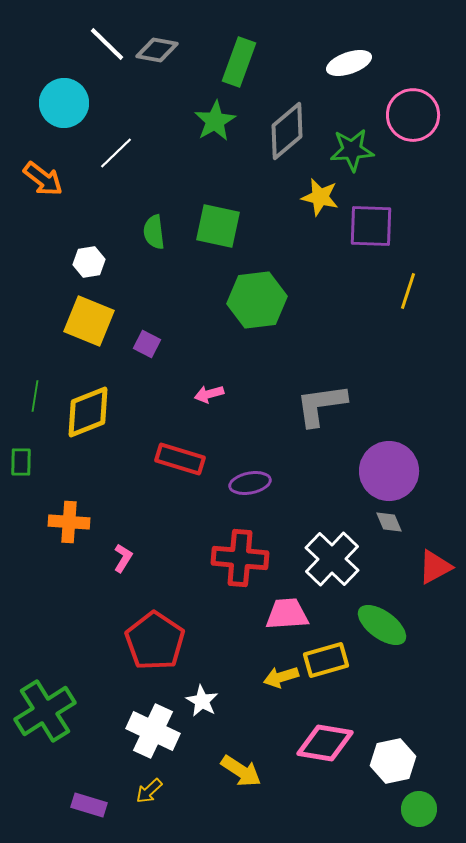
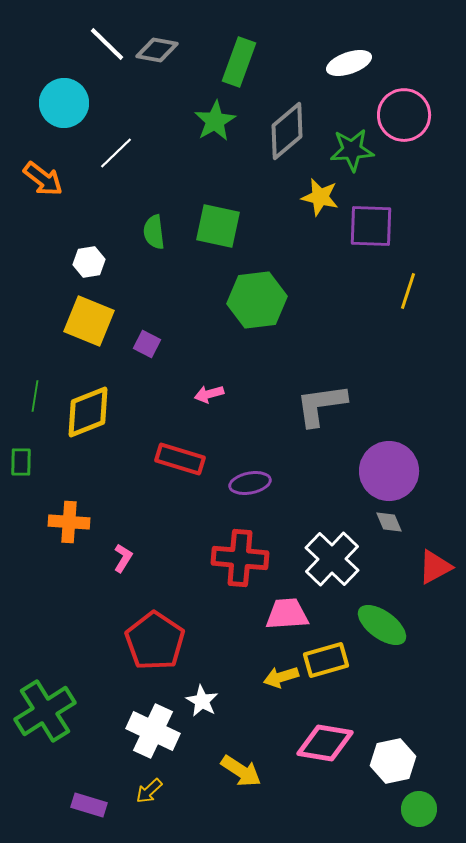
pink circle at (413, 115): moved 9 px left
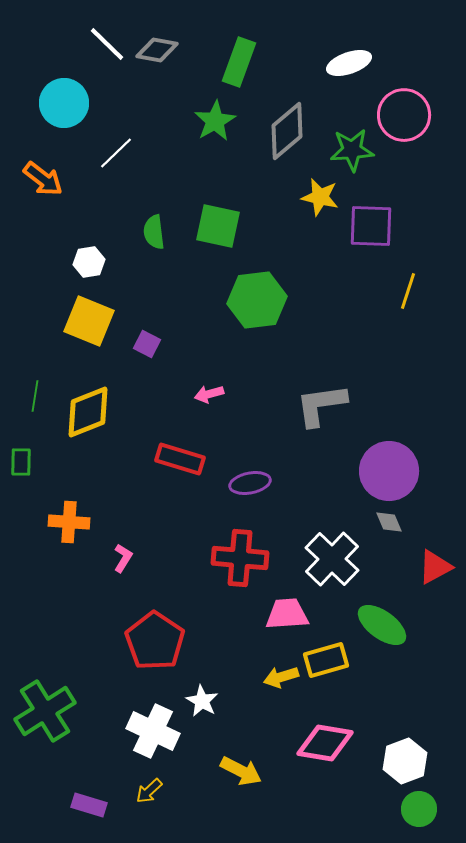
white hexagon at (393, 761): moved 12 px right; rotated 9 degrees counterclockwise
yellow arrow at (241, 771): rotated 6 degrees counterclockwise
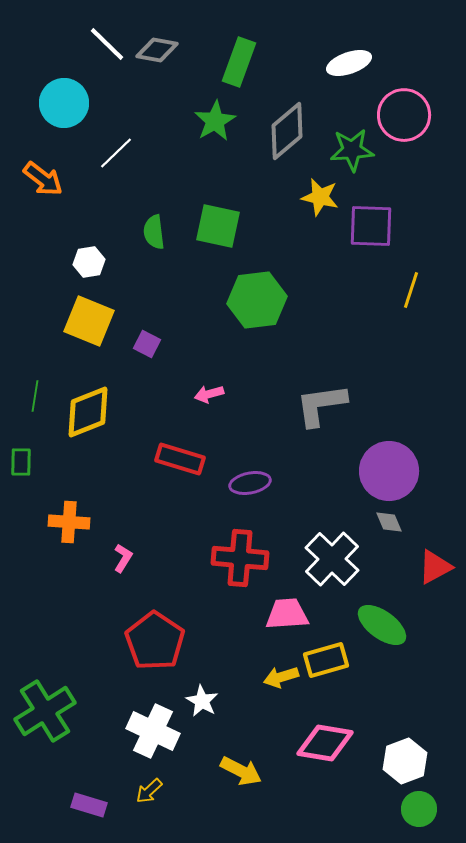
yellow line at (408, 291): moved 3 px right, 1 px up
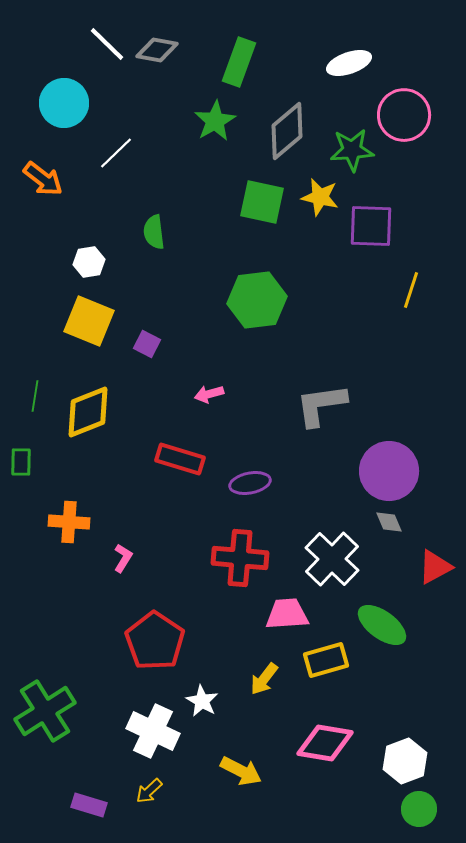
green square at (218, 226): moved 44 px right, 24 px up
yellow arrow at (281, 677): moved 17 px left, 2 px down; rotated 36 degrees counterclockwise
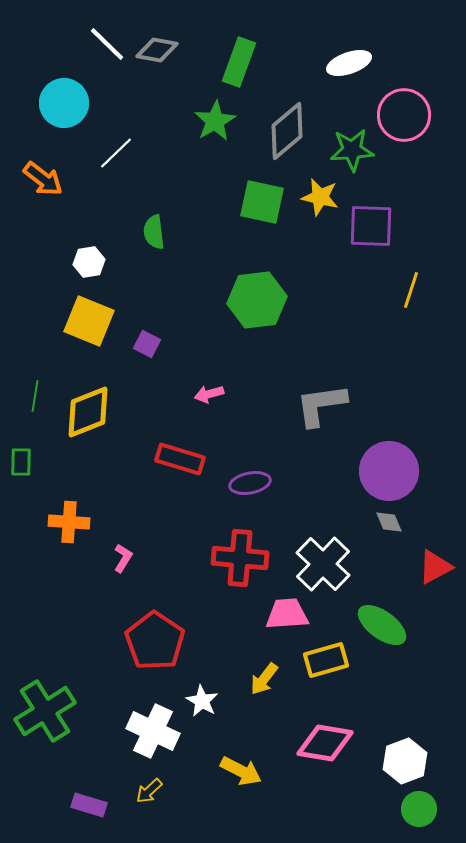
white cross at (332, 559): moved 9 px left, 5 px down
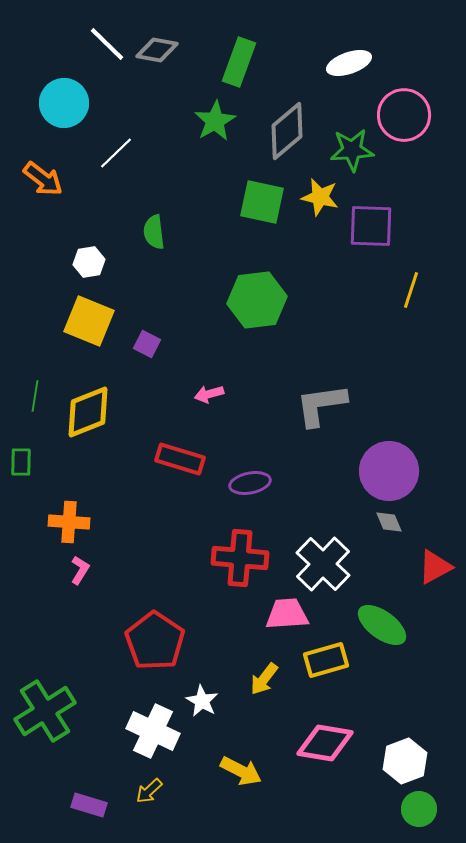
pink L-shape at (123, 558): moved 43 px left, 12 px down
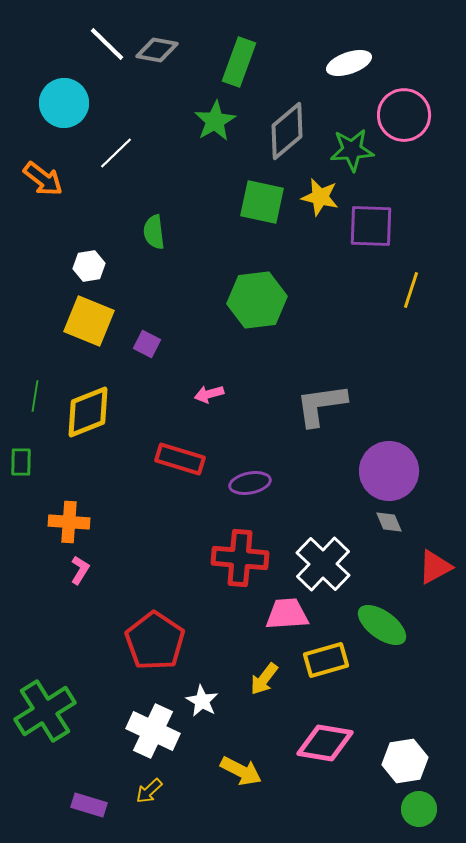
white hexagon at (89, 262): moved 4 px down
white hexagon at (405, 761): rotated 12 degrees clockwise
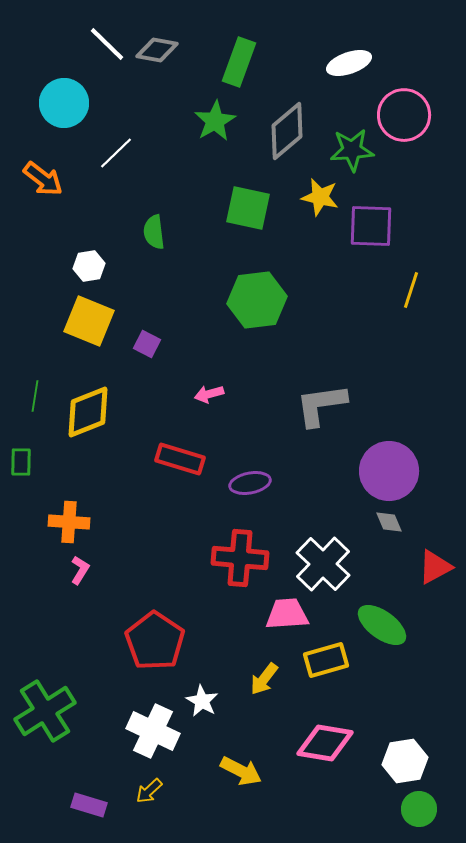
green square at (262, 202): moved 14 px left, 6 px down
